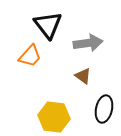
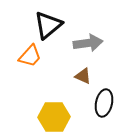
black triangle: rotated 28 degrees clockwise
brown triangle: rotated 12 degrees counterclockwise
black ellipse: moved 6 px up
yellow hexagon: rotated 8 degrees counterclockwise
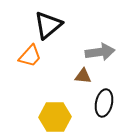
gray arrow: moved 12 px right, 9 px down
brown triangle: rotated 18 degrees counterclockwise
yellow hexagon: moved 1 px right
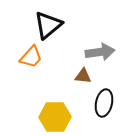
orange trapezoid: moved 1 px right, 1 px down
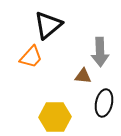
gray arrow: rotated 96 degrees clockwise
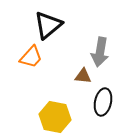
gray arrow: rotated 12 degrees clockwise
black ellipse: moved 1 px left, 1 px up
yellow hexagon: rotated 12 degrees clockwise
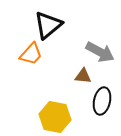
gray arrow: rotated 72 degrees counterclockwise
orange trapezoid: moved 3 px up
black ellipse: moved 1 px left, 1 px up
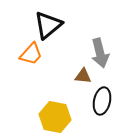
gray arrow: moved 1 px down; rotated 48 degrees clockwise
